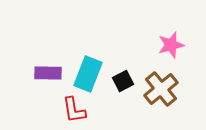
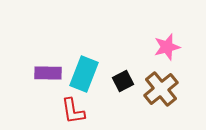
pink star: moved 4 px left, 2 px down
cyan rectangle: moved 4 px left
red L-shape: moved 1 px left, 1 px down
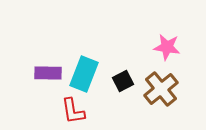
pink star: rotated 24 degrees clockwise
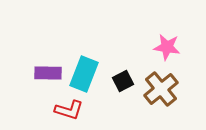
red L-shape: moved 4 px left, 1 px up; rotated 64 degrees counterclockwise
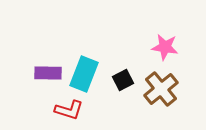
pink star: moved 2 px left
black square: moved 1 px up
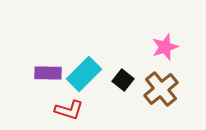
pink star: rotated 28 degrees counterclockwise
cyan rectangle: rotated 24 degrees clockwise
black square: rotated 25 degrees counterclockwise
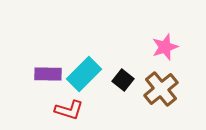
purple rectangle: moved 1 px down
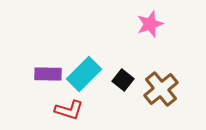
pink star: moved 15 px left, 23 px up
